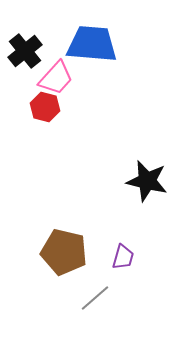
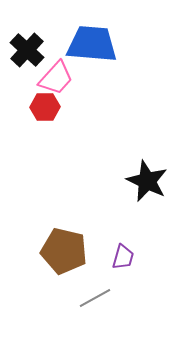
black cross: moved 2 px right, 1 px up; rotated 8 degrees counterclockwise
red hexagon: rotated 16 degrees counterclockwise
black star: rotated 12 degrees clockwise
brown pentagon: moved 1 px up
gray line: rotated 12 degrees clockwise
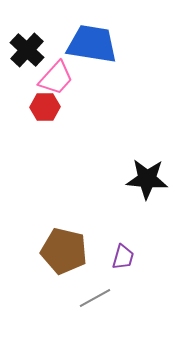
blue trapezoid: rotated 4 degrees clockwise
black star: moved 2 px up; rotated 21 degrees counterclockwise
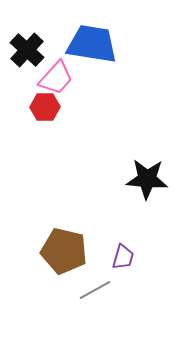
gray line: moved 8 px up
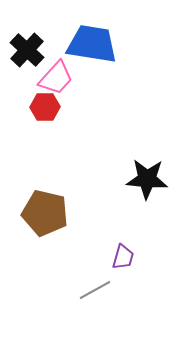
brown pentagon: moved 19 px left, 38 px up
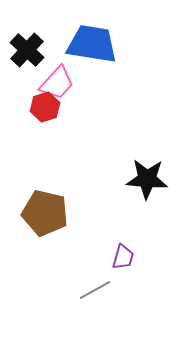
pink trapezoid: moved 1 px right, 5 px down
red hexagon: rotated 16 degrees counterclockwise
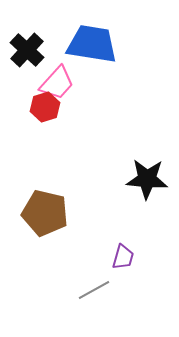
gray line: moved 1 px left
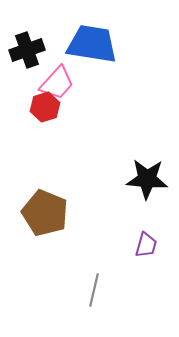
black cross: rotated 28 degrees clockwise
brown pentagon: rotated 9 degrees clockwise
purple trapezoid: moved 23 px right, 12 px up
gray line: rotated 48 degrees counterclockwise
